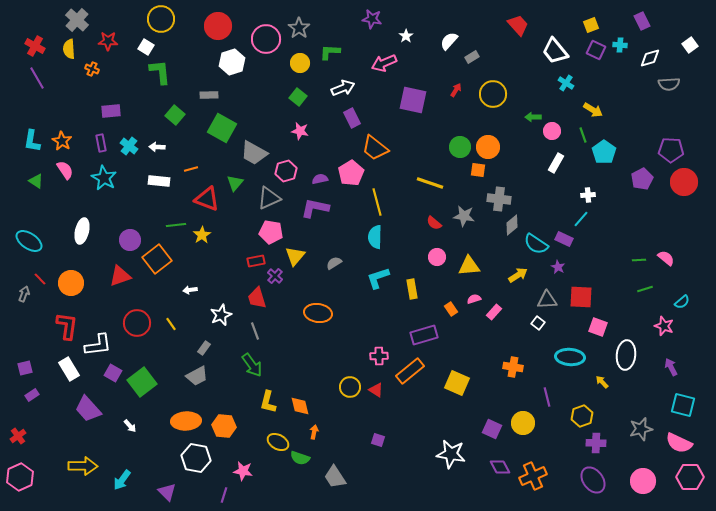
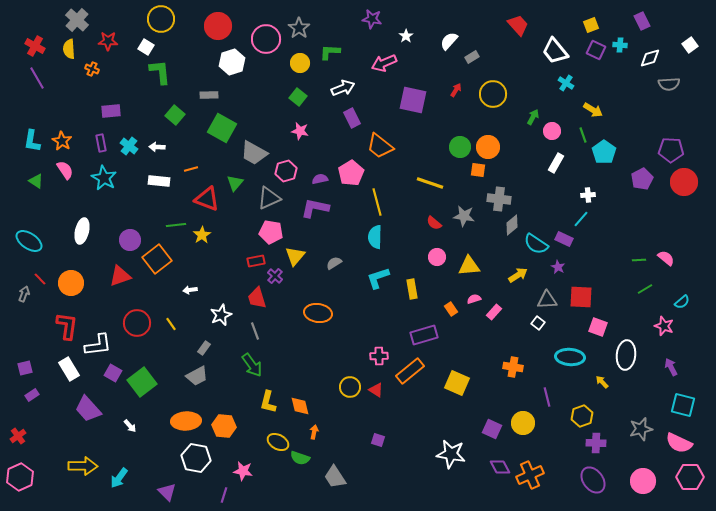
green arrow at (533, 117): rotated 119 degrees clockwise
orange trapezoid at (375, 148): moved 5 px right, 2 px up
green line at (645, 289): rotated 14 degrees counterclockwise
orange cross at (533, 476): moved 3 px left, 1 px up
cyan arrow at (122, 480): moved 3 px left, 2 px up
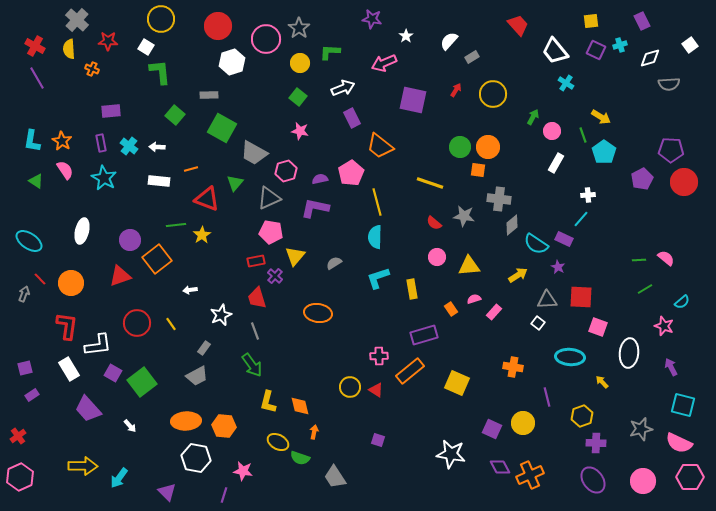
yellow square at (591, 25): moved 4 px up; rotated 14 degrees clockwise
cyan cross at (620, 45): rotated 24 degrees counterclockwise
yellow arrow at (593, 110): moved 8 px right, 7 px down
white ellipse at (626, 355): moved 3 px right, 2 px up
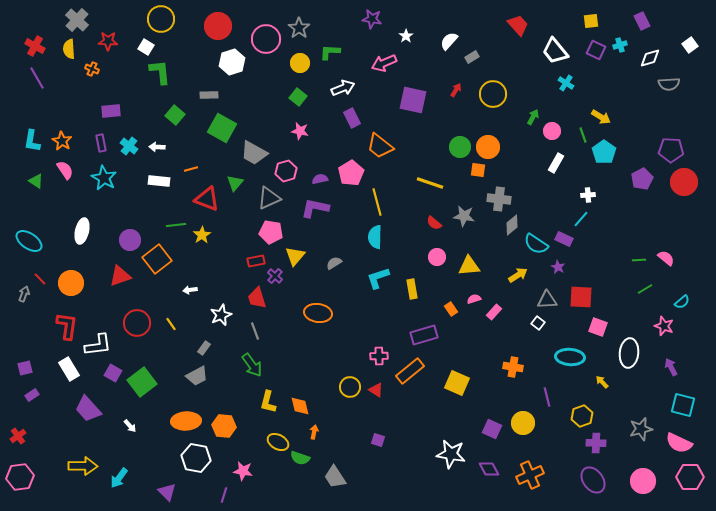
purple diamond at (500, 467): moved 11 px left, 2 px down
pink hexagon at (20, 477): rotated 16 degrees clockwise
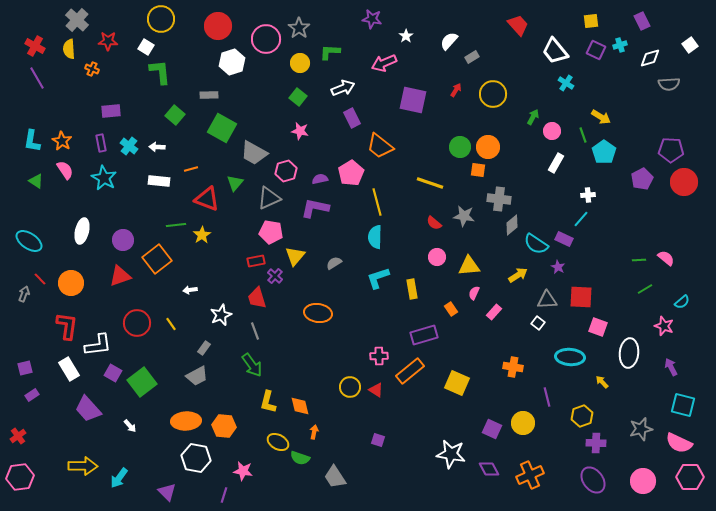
purple circle at (130, 240): moved 7 px left
pink semicircle at (474, 299): moved 6 px up; rotated 48 degrees counterclockwise
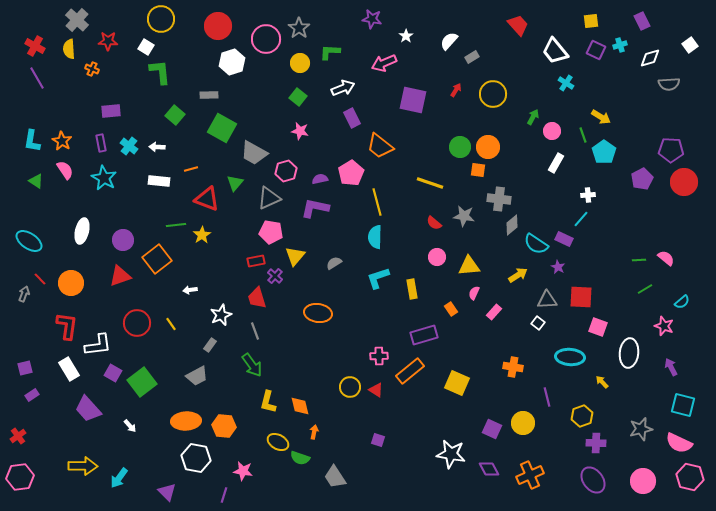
gray rectangle at (204, 348): moved 6 px right, 3 px up
pink hexagon at (690, 477): rotated 12 degrees clockwise
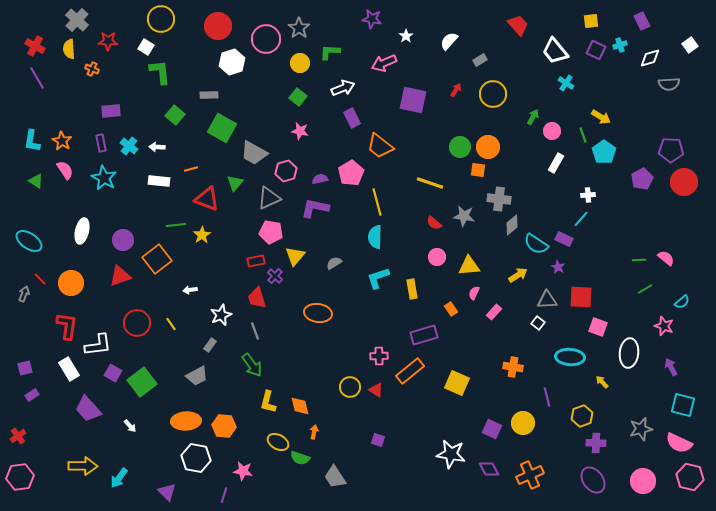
gray rectangle at (472, 57): moved 8 px right, 3 px down
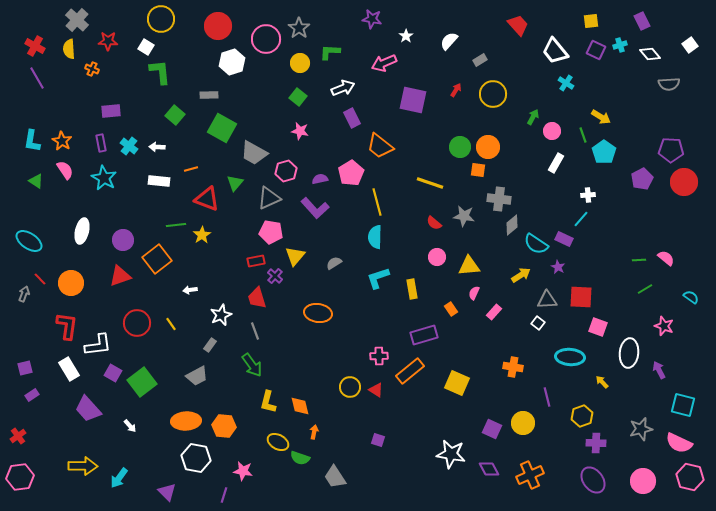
white diamond at (650, 58): moved 4 px up; rotated 65 degrees clockwise
purple L-shape at (315, 208): rotated 144 degrees counterclockwise
yellow arrow at (518, 275): moved 3 px right
cyan semicircle at (682, 302): moved 9 px right, 5 px up; rotated 105 degrees counterclockwise
purple arrow at (671, 367): moved 12 px left, 3 px down
